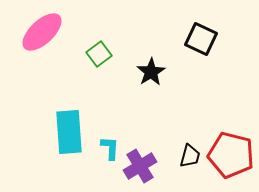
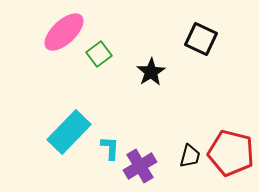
pink ellipse: moved 22 px right
cyan rectangle: rotated 48 degrees clockwise
red pentagon: moved 2 px up
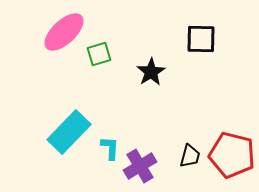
black square: rotated 24 degrees counterclockwise
green square: rotated 20 degrees clockwise
red pentagon: moved 1 px right, 2 px down
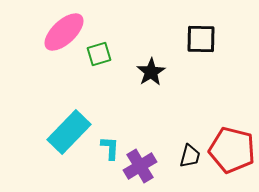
red pentagon: moved 5 px up
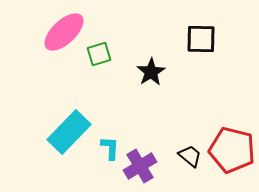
black trapezoid: rotated 65 degrees counterclockwise
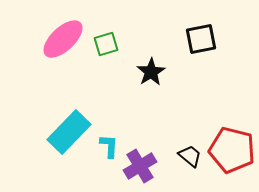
pink ellipse: moved 1 px left, 7 px down
black square: rotated 12 degrees counterclockwise
green square: moved 7 px right, 10 px up
cyan L-shape: moved 1 px left, 2 px up
